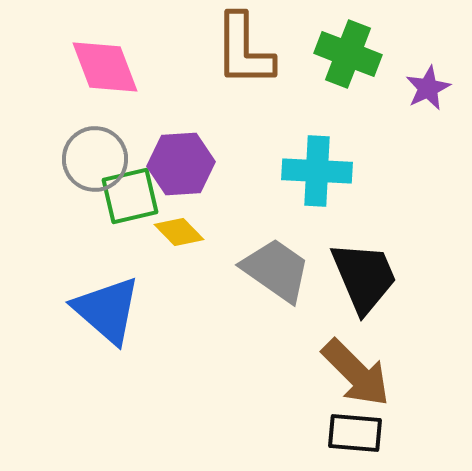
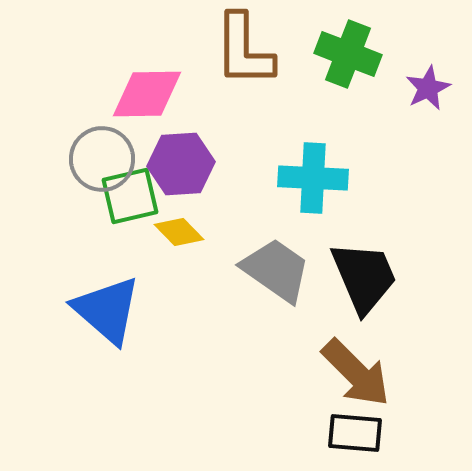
pink diamond: moved 42 px right, 27 px down; rotated 70 degrees counterclockwise
gray circle: moved 7 px right
cyan cross: moved 4 px left, 7 px down
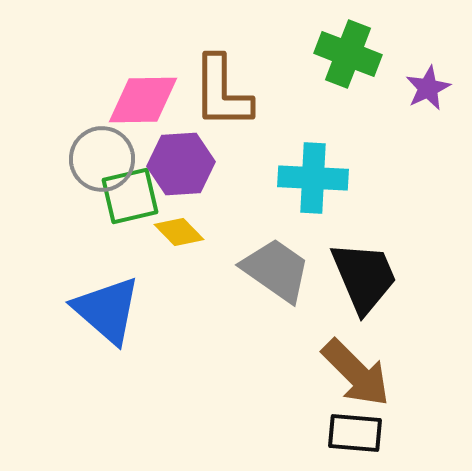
brown L-shape: moved 22 px left, 42 px down
pink diamond: moved 4 px left, 6 px down
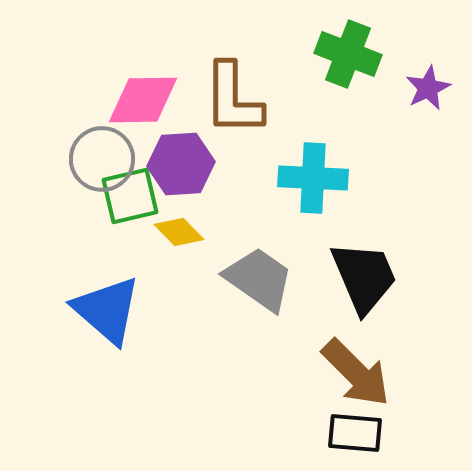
brown L-shape: moved 11 px right, 7 px down
gray trapezoid: moved 17 px left, 9 px down
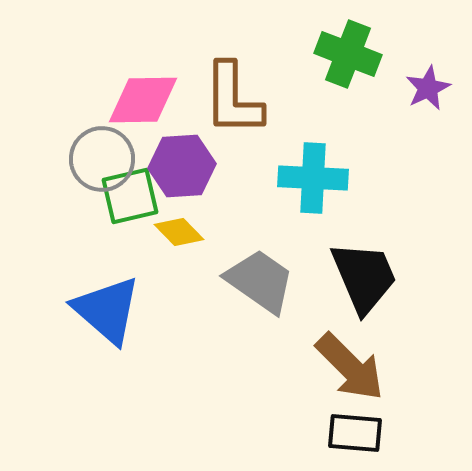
purple hexagon: moved 1 px right, 2 px down
gray trapezoid: moved 1 px right, 2 px down
brown arrow: moved 6 px left, 6 px up
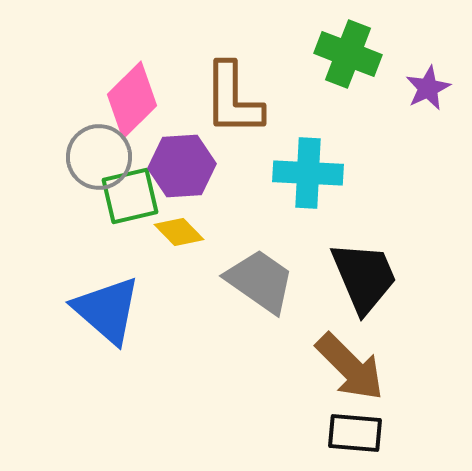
pink diamond: moved 11 px left; rotated 44 degrees counterclockwise
gray circle: moved 3 px left, 2 px up
cyan cross: moved 5 px left, 5 px up
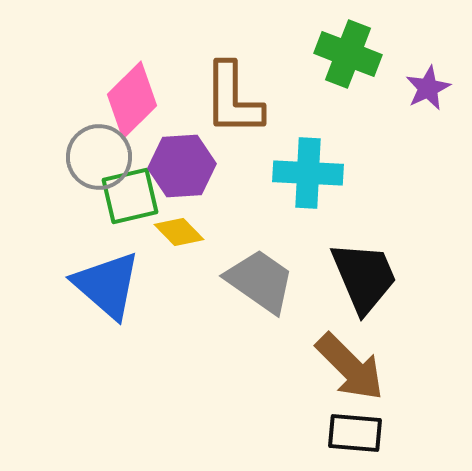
blue triangle: moved 25 px up
